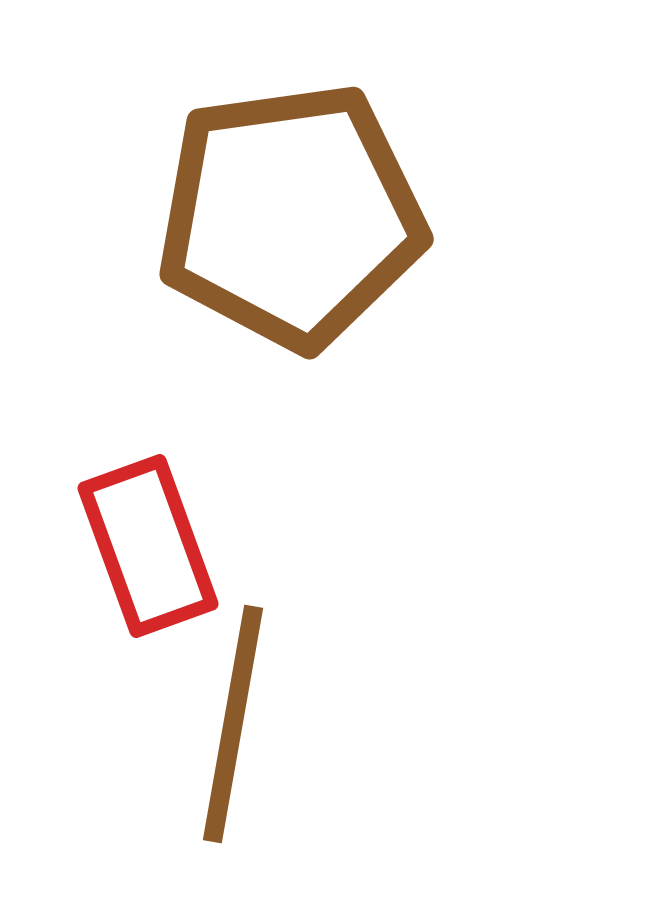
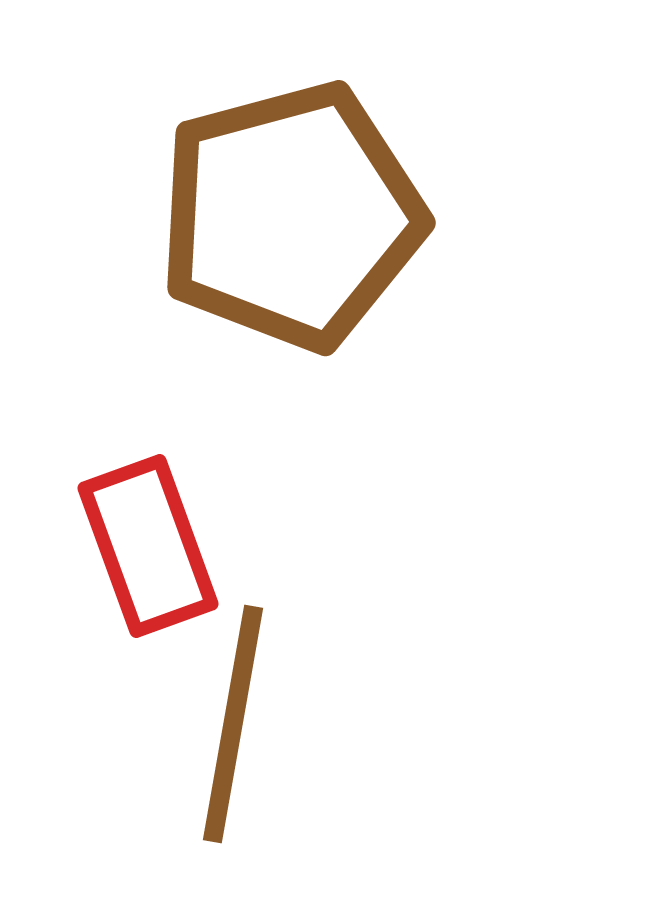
brown pentagon: rotated 7 degrees counterclockwise
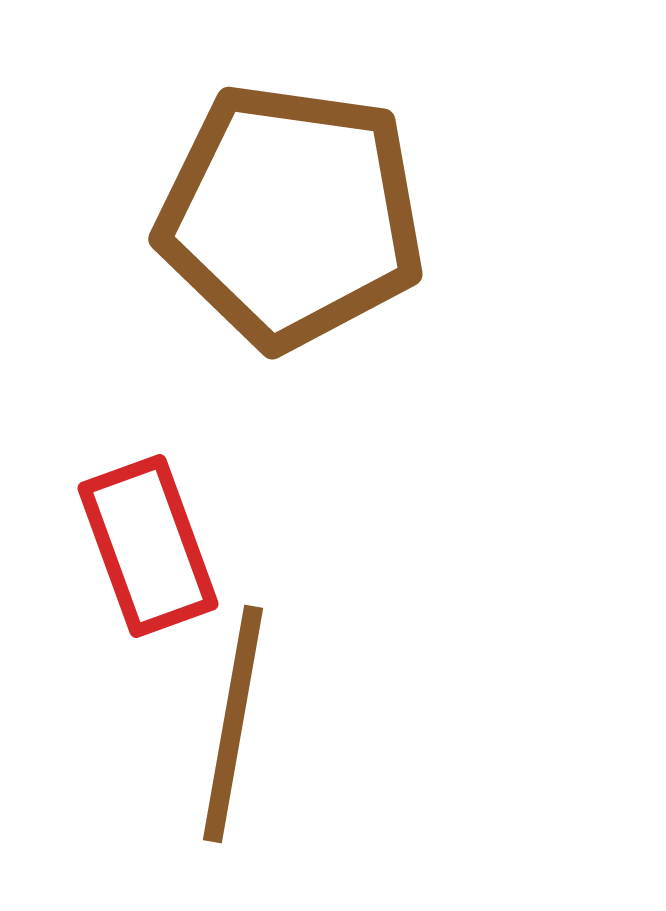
brown pentagon: rotated 23 degrees clockwise
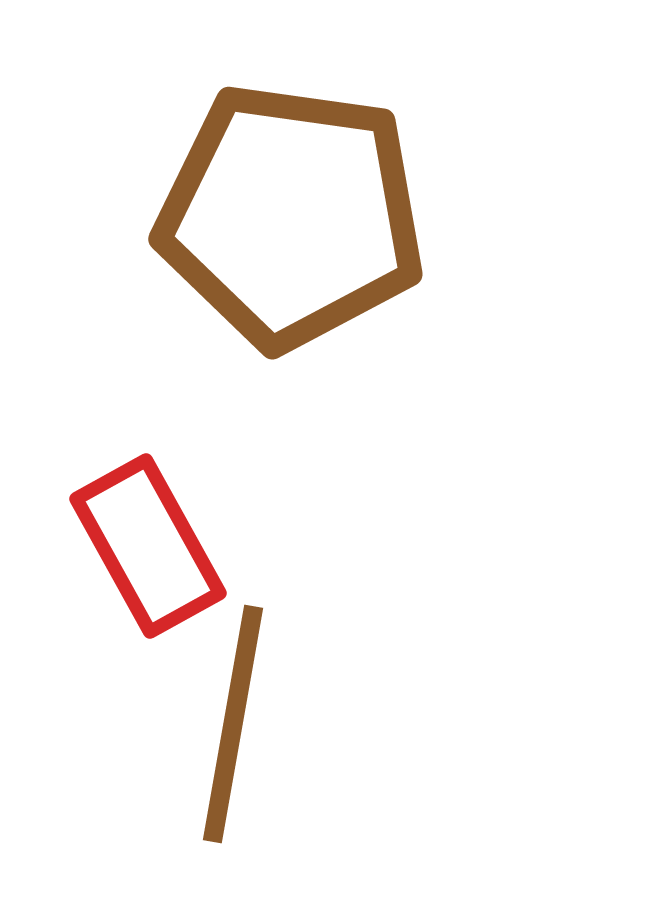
red rectangle: rotated 9 degrees counterclockwise
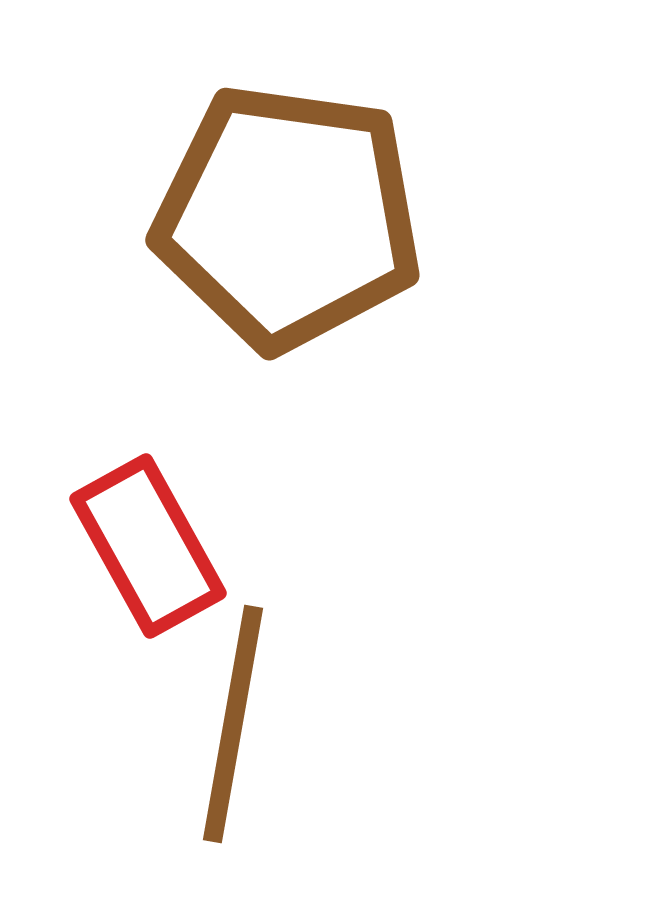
brown pentagon: moved 3 px left, 1 px down
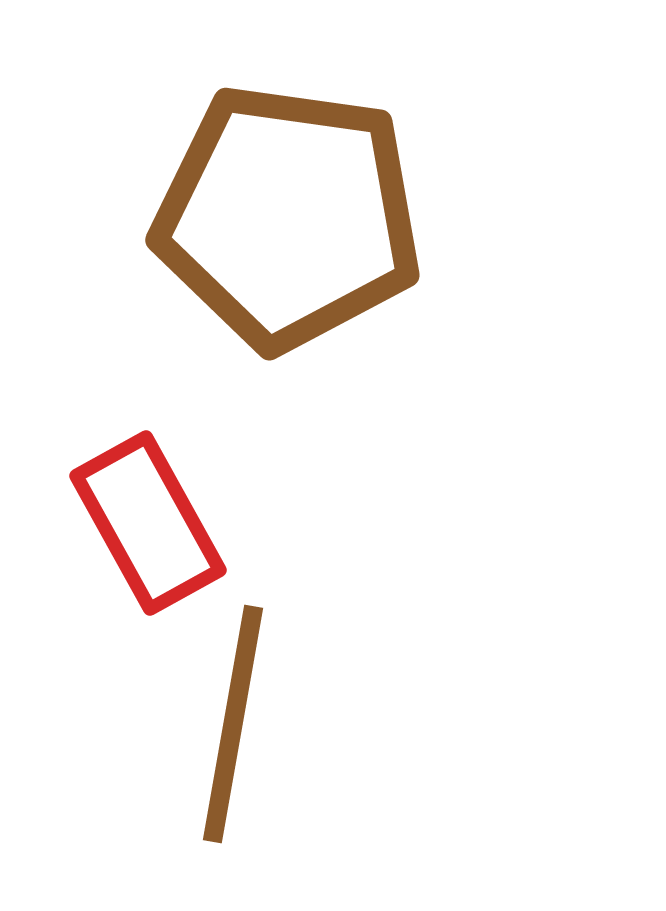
red rectangle: moved 23 px up
